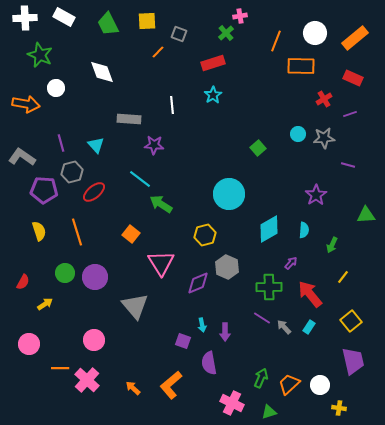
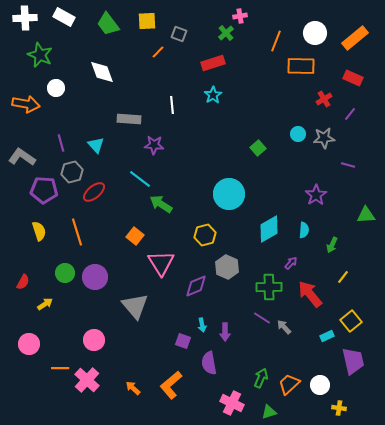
green trapezoid at (108, 24): rotated 10 degrees counterclockwise
purple line at (350, 114): rotated 32 degrees counterclockwise
orange square at (131, 234): moved 4 px right, 2 px down
purple diamond at (198, 283): moved 2 px left, 3 px down
cyan rectangle at (309, 327): moved 18 px right, 9 px down; rotated 32 degrees clockwise
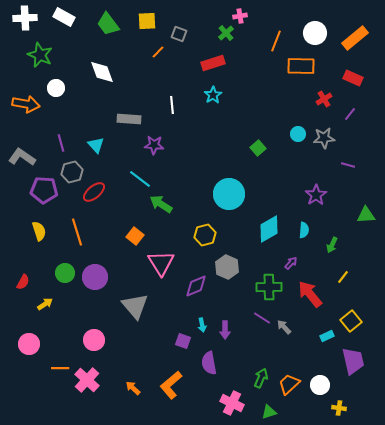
purple arrow at (225, 332): moved 2 px up
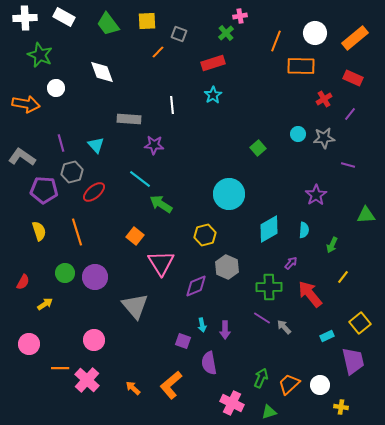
yellow square at (351, 321): moved 9 px right, 2 px down
yellow cross at (339, 408): moved 2 px right, 1 px up
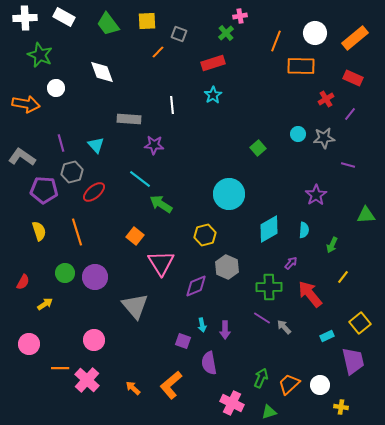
red cross at (324, 99): moved 2 px right
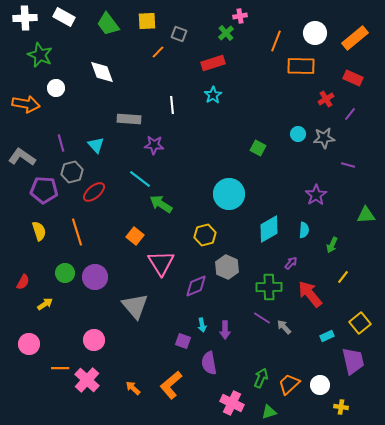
green square at (258, 148): rotated 21 degrees counterclockwise
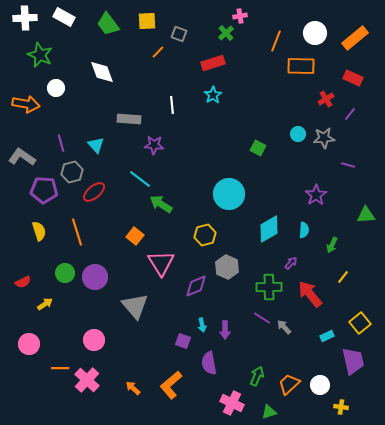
red semicircle at (23, 282): rotated 35 degrees clockwise
green arrow at (261, 378): moved 4 px left, 2 px up
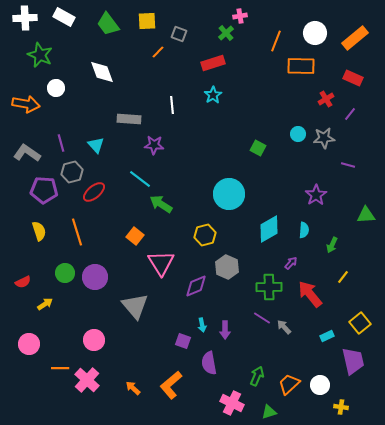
gray L-shape at (22, 157): moved 5 px right, 4 px up
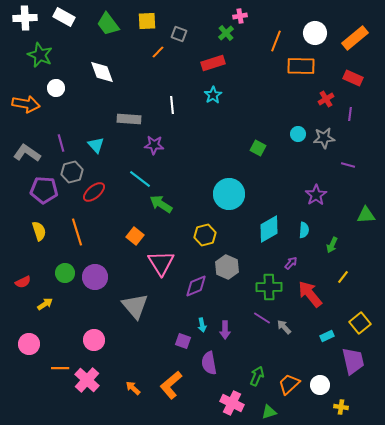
purple line at (350, 114): rotated 32 degrees counterclockwise
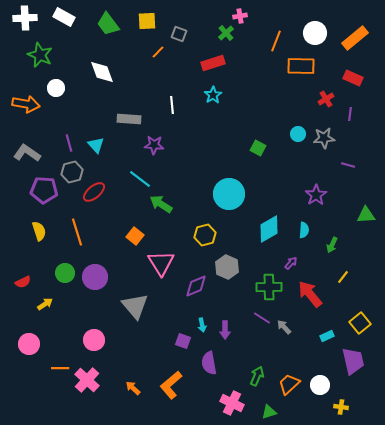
purple line at (61, 143): moved 8 px right
